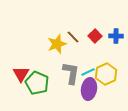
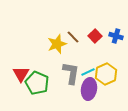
blue cross: rotated 16 degrees clockwise
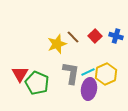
red triangle: moved 1 px left
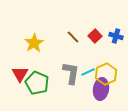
yellow star: moved 23 px left, 1 px up; rotated 12 degrees counterclockwise
purple ellipse: moved 12 px right
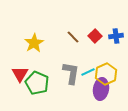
blue cross: rotated 24 degrees counterclockwise
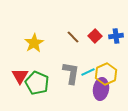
red triangle: moved 2 px down
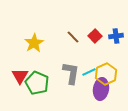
cyan line: moved 1 px right
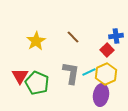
red square: moved 12 px right, 14 px down
yellow star: moved 2 px right, 2 px up
purple ellipse: moved 6 px down
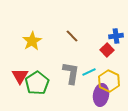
brown line: moved 1 px left, 1 px up
yellow star: moved 4 px left
yellow hexagon: moved 3 px right, 7 px down; rotated 10 degrees counterclockwise
green pentagon: rotated 15 degrees clockwise
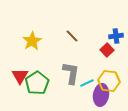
cyan line: moved 2 px left, 11 px down
yellow hexagon: rotated 20 degrees counterclockwise
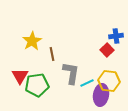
brown line: moved 20 px left, 18 px down; rotated 32 degrees clockwise
green pentagon: moved 2 px down; rotated 25 degrees clockwise
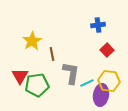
blue cross: moved 18 px left, 11 px up
